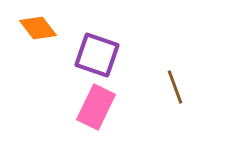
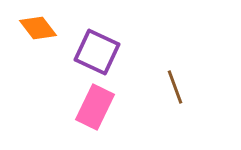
purple square: moved 3 px up; rotated 6 degrees clockwise
pink rectangle: moved 1 px left
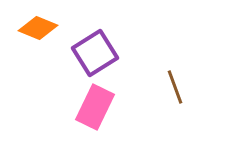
orange diamond: rotated 30 degrees counterclockwise
purple square: moved 2 px left, 1 px down; rotated 33 degrees clockwise
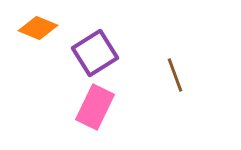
brown line: moved 12 px up
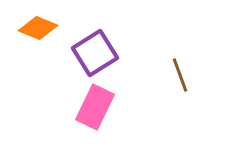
brown line: moved 5 px right
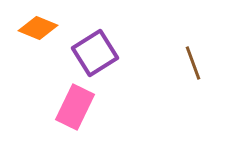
brown line: moved 13 px right, 12 px up
pink rectangle: moved 20 px left
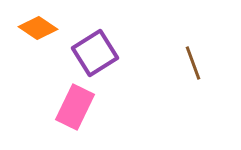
orange diamond: rotated 12 degrees clockwise
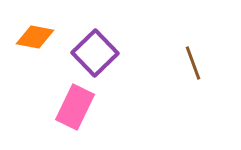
orange diamond: moved 3 px left, 9 px down; rotated 24 degrees counterclockwise
purple square: rotated 12 degrees counterclockwise
